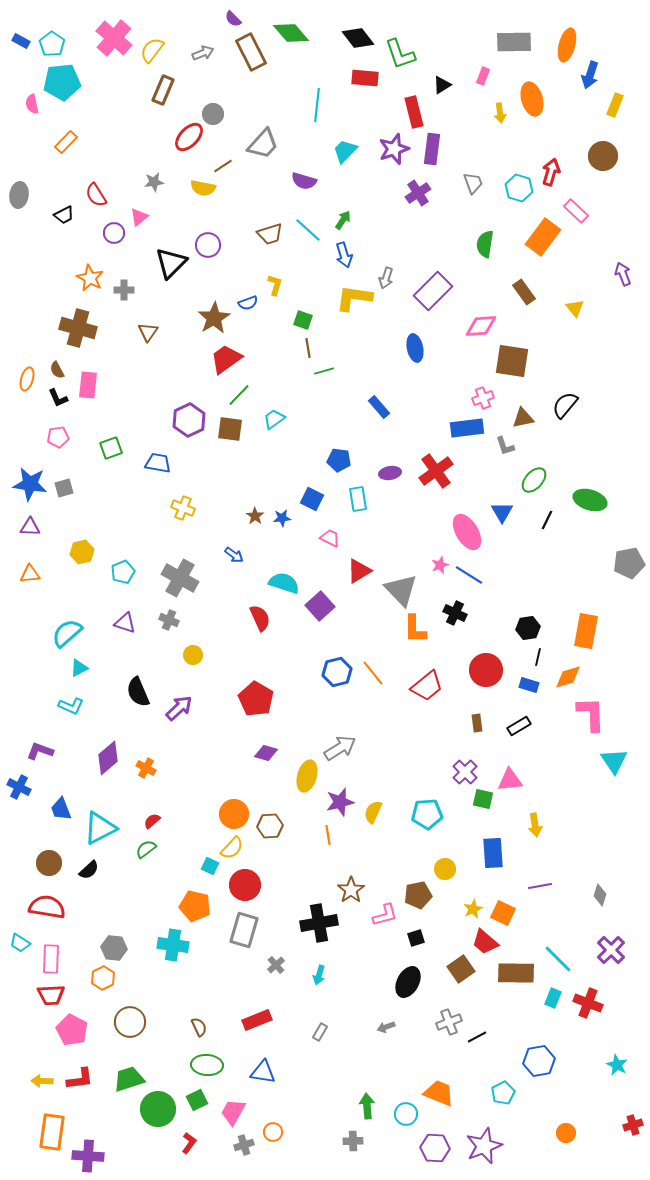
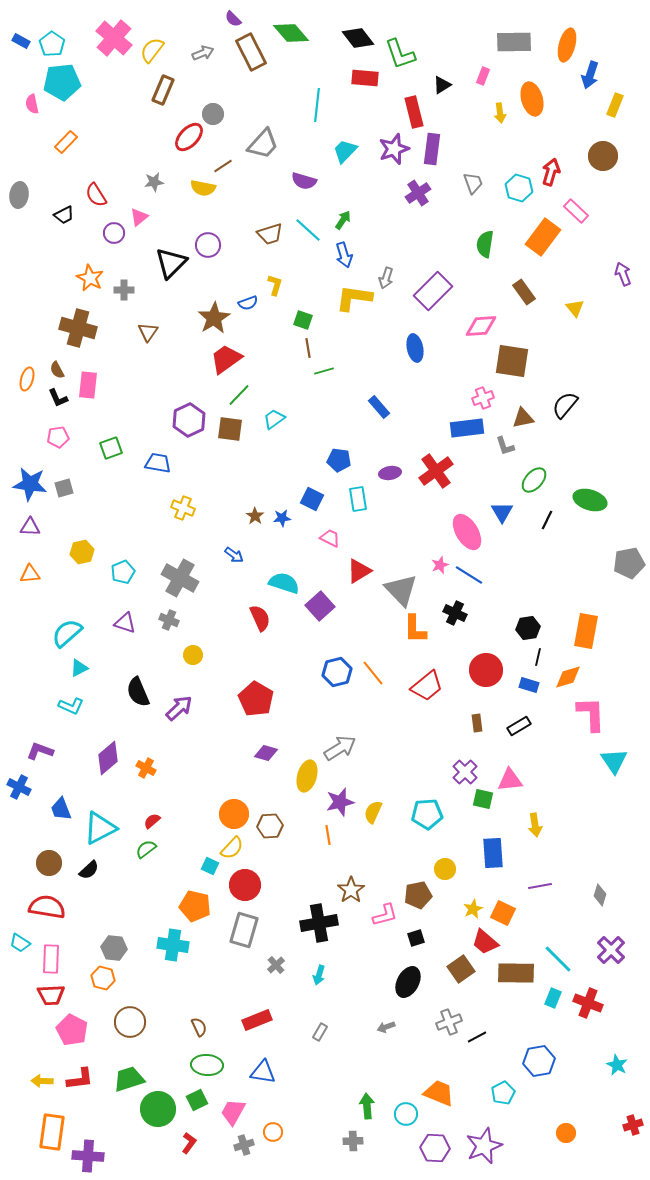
orange hexagon at (103, 978): rotated 20 degrees counterclockwise
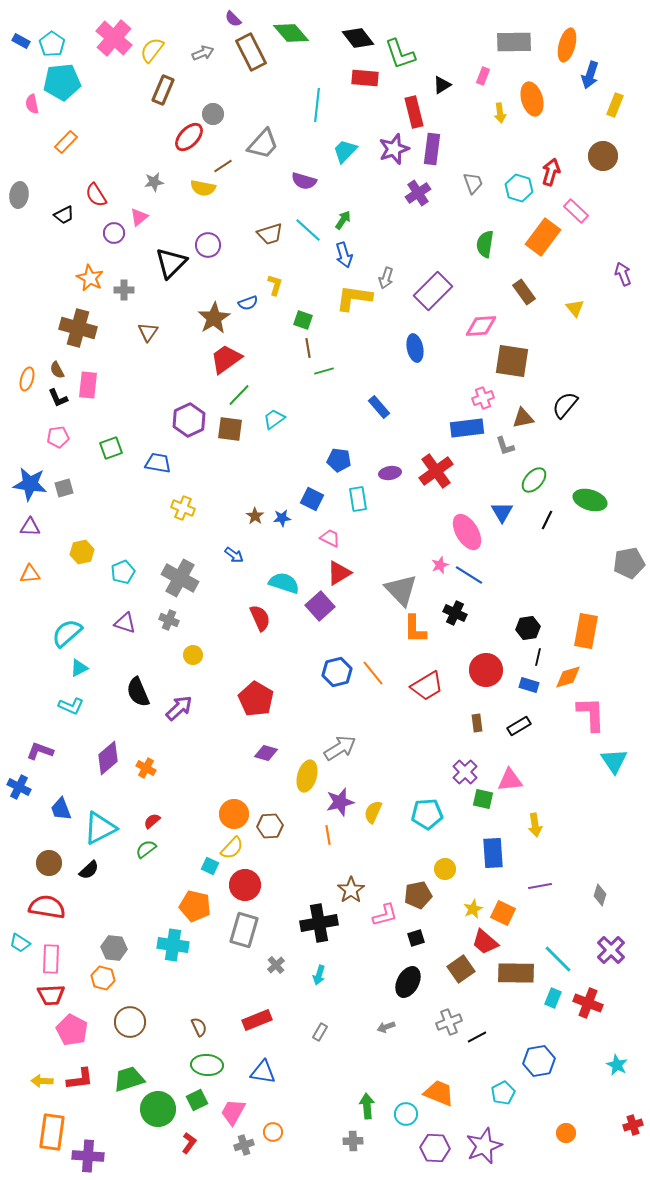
red triangle at (359, 571): moved 20 px left, 2 px down
red trapezoid at (427, 686): rotated 8 degrees clockwise
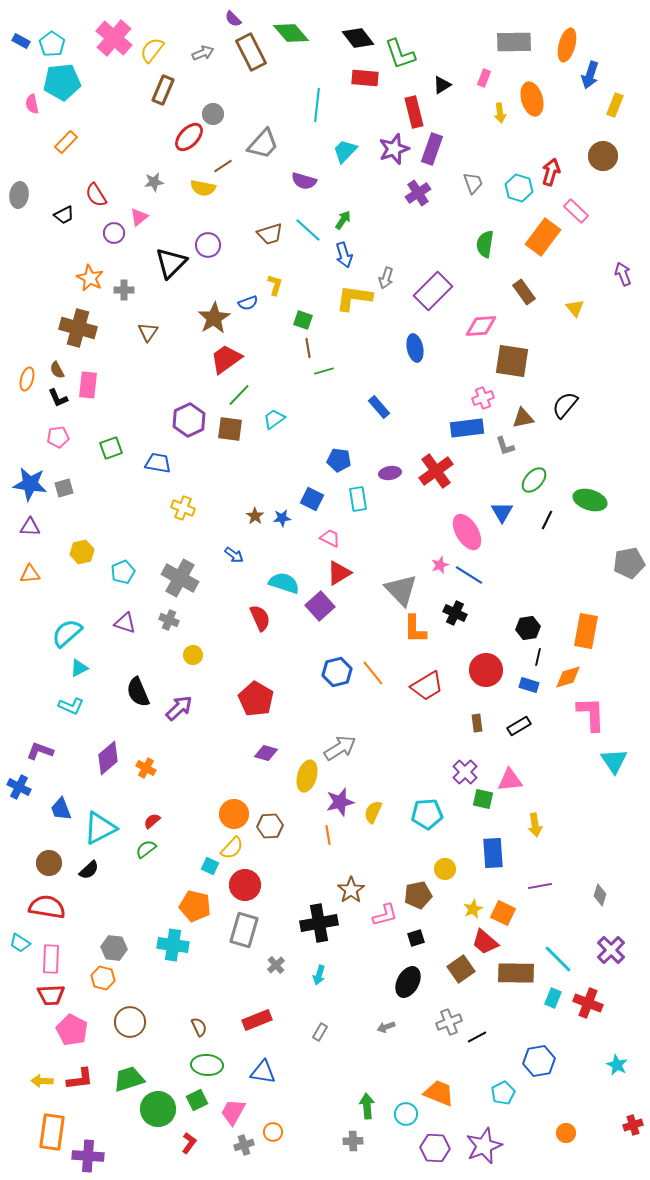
pink rectangle at (483, 76): moved 1 px right, 2 px down
purple rectangle at (432, 149): rotated 12 degrees clockwise
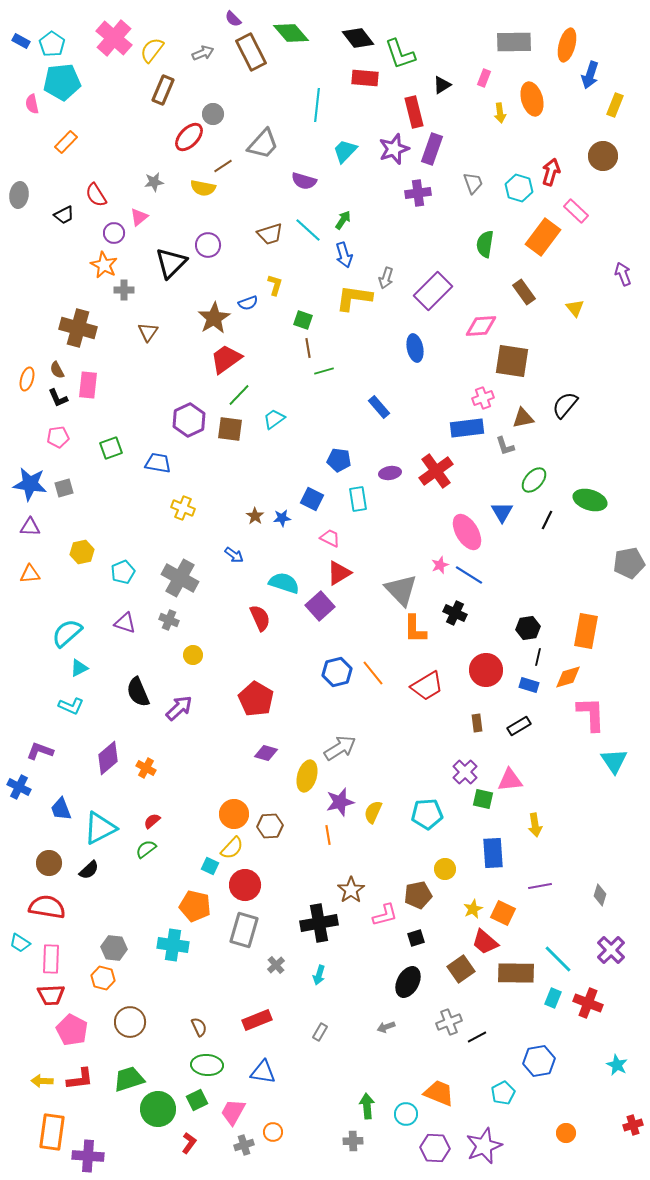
purple cross at (418, 193): rotated 25 degrees clockwise
orange star at (90, 278): moved 14 px right, 13 px up
